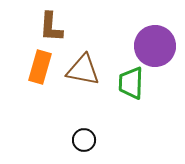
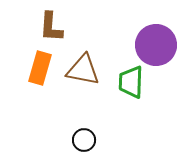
purple circle: moved 1 px right, 1 px up
orange rectangle: moved 1 px down
green trapezoid: moved 1 px up
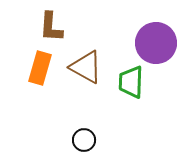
purple circle: moved 2 px up
brown triangle: moved 3 px right, 3 px up; rotated 18 degrees clockwise
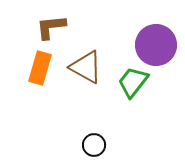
brown L-shape: rotated 80 degrees clockwise
purple circle: moved 2 px down
green trapezoid: moved 2 px right; rotated 36 degrees clockwise
black circle: moved 10 px right, 5 px down
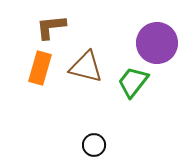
purple circle: moved 1 px right, 2 px up
brown triangle: rotated 15 degrees counterclockwise
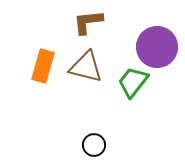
brown L-shape: moved 37 px right, 5 px up
purple circle: moved 4 px down
orange rectangle: moved 3 px right, 2 px up
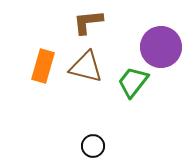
purple circle: moved 4 px right
black circle: moved 1 px left, 1 px down
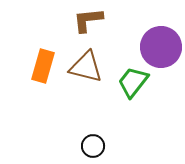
brown L-shape: moved 2 px up
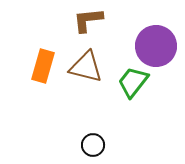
purple circle: moved 5 px left, 1 px up
black circle: moved 1 px up
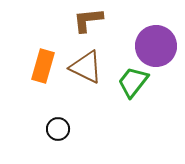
brown triangle: rotated 12 degrees clockwise
black circle: moved 35 px left, 16 px up
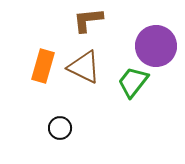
brown triangle: moved 2 px left
black circle: moved 2 px right, 1 px up
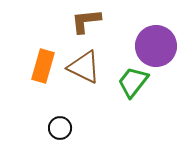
brown L-shape: moved 2 px left, 1 px down
